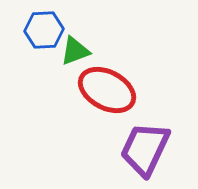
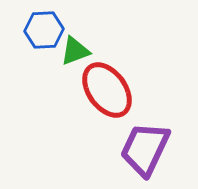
red ellipse: rotated 26 degrees clockwise
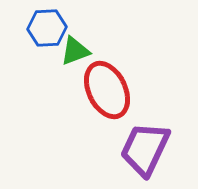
blue hexagon: moved 3 px right, 2 px up
red ellipse: rotated 10 degrees clockwise
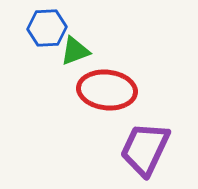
red ellipse: rotated 58 degrees counterclockwise
